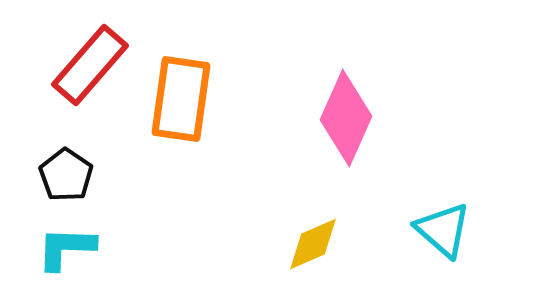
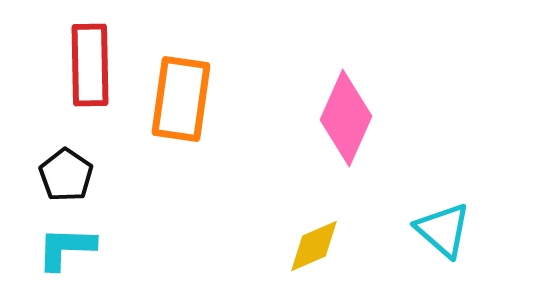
red rectangle: rotated 42 degrees counterclockwise
yellow diamond: moved 1 px right, 2 px down
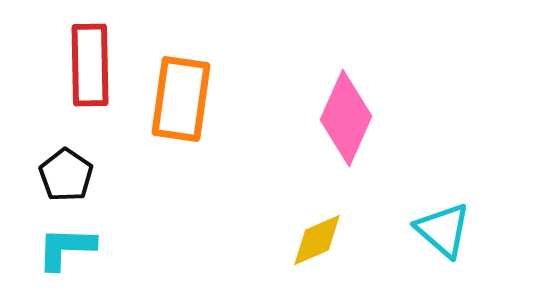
yellow diamond: moved 3 px right, 6 px up
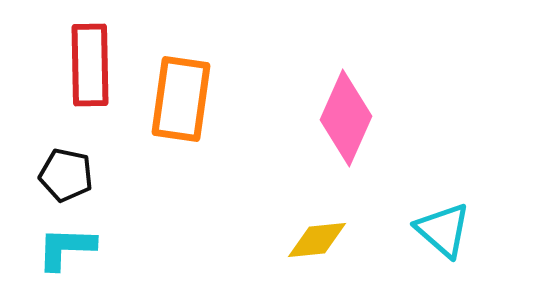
black pentagon: rotated 22 degrees counterclockwise
yellow diamond: rotated 18 degrees clockwise
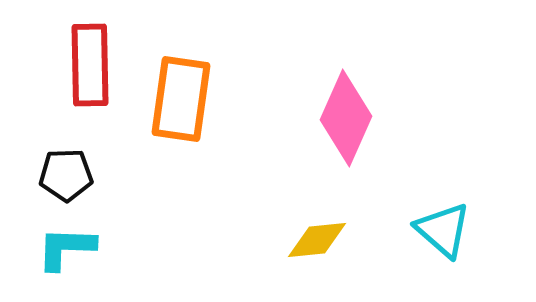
black pentagon: rotated 14 degrees counterclockwise
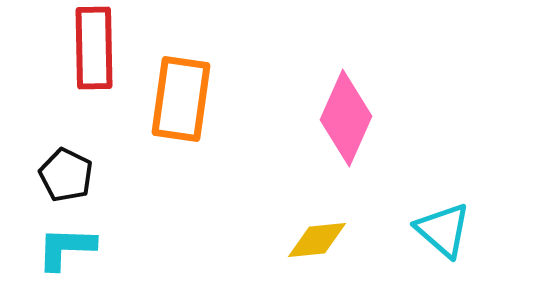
red rectangle: moved 4 px right, 17 px up
black pentagon: rotated 28 degrees clockwise
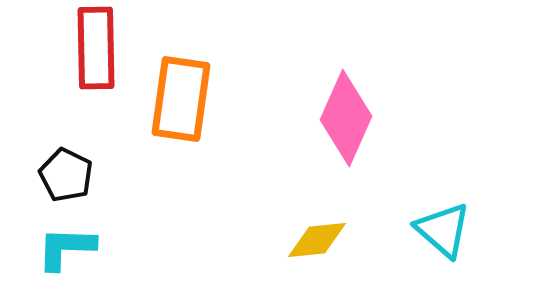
red rectangle: moved 2 px right
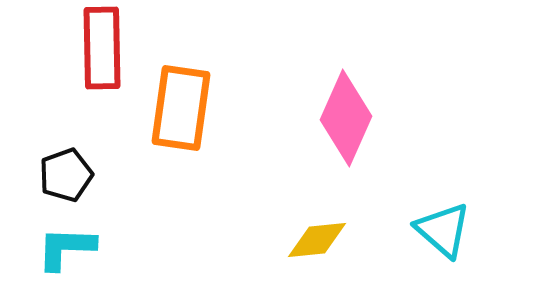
red rectangle: moved 6 px right
orange rectangle: moved 9 px down
black pentagon: rotated 26 degrees clockwise
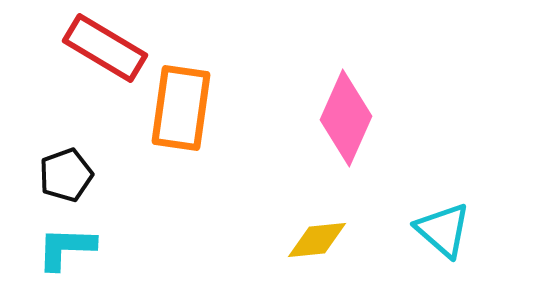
red rectangle: moved 3 px right; rotated 58 degrees counterclockwise
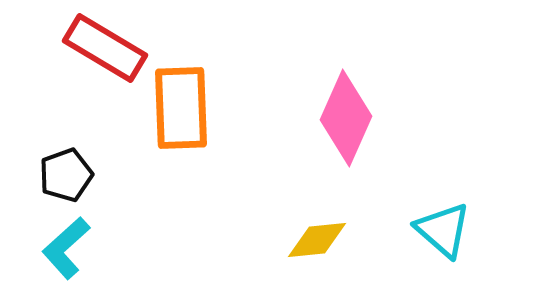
orange rectangle: rotated 10 degrees counterclockwise
cyan L-shape: rotated 44 degrees counterclockwise
